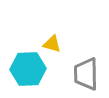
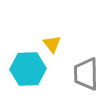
yellow triangle: rotated 36 degrees clockwise
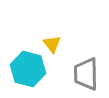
cyan hexagon: rotated 16 degrees clockwise
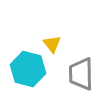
gray trapezoid: moved 5 px left
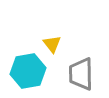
cyan hexagon: moved 2 px down; rotated 24 degrees counterclockwise
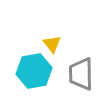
cyan hexagon: moved 6 px right
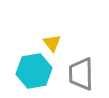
yellow triangle: moved 1 px up
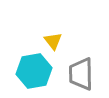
yellow triangle: moved 1 px right, 2 px up
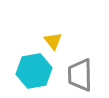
gray trapezoid: moved 1 px left, 1 px down
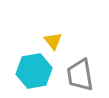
gray trapezoid: rotated 8 degrees counterclockwise
